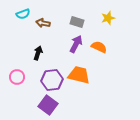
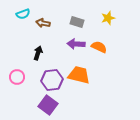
purple arrow: rotated 114 degrees counterclockwise
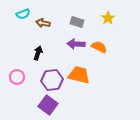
yellow star: rotated 16 degrees counterclockwise
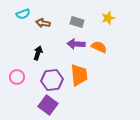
yellow star: rotated 16 degrees clockwise
orange trapezoid: rotated 70 degrees clockwise
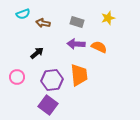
black arrow: moved 1 px left; rotated 32 degrees clockwise
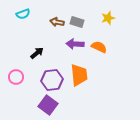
brown arrow: moved 14 px right, 1 px up
purple arrow: moved 1 px left
pink circle: moved 1 px left
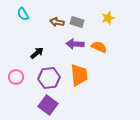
cyan semicircle: rotated 80 degrees clockwise
purple hexagon: moved 3 px left, 2 px up
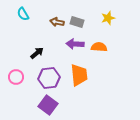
orange semicircle: rotated 21 degrees counterclockwise
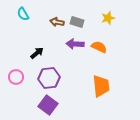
orange semicircle: rotated 21 degrees clockwise
orange trapezoid: moved 22 px right, 11 px down
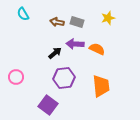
orange semicircle: moved 2 px left, 2 px down
black arrow: moved 18 px right
purple hexagon: moved 15 px right
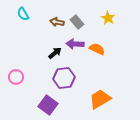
yellow star: rotated 24 degrees counterclockwise
gray rectangle: rotated 32 degrees clockwise
orange trapezoid: moved 1 px left, 13 px down; rotated 115 degrees counterclockwise
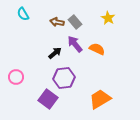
gray rectangle: moved 2 px left
purple arrow: rotated 48 degrees clockwise
purple square: moved 6 px up
